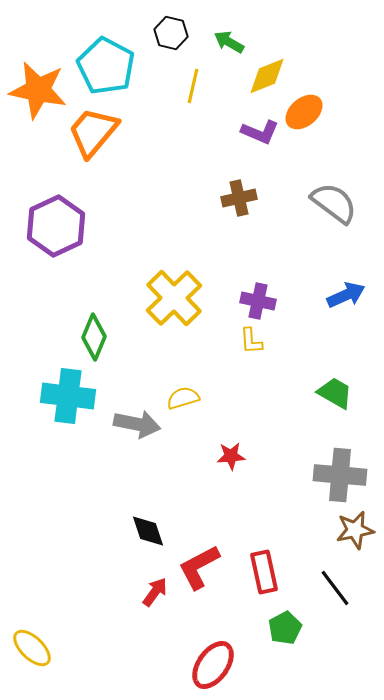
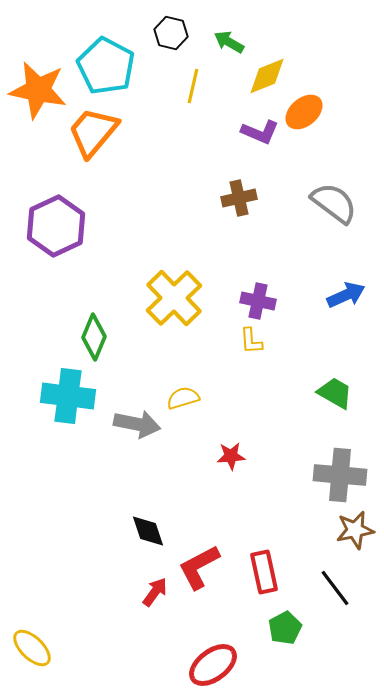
red ellipse: rotated 18 degrees clockwise
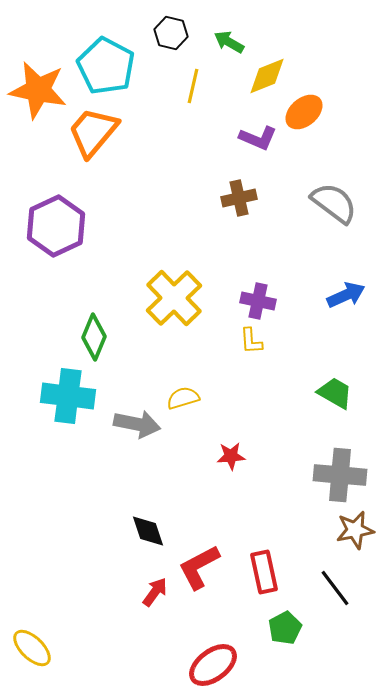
purple L-shape: moved 2 px left, 6 px down
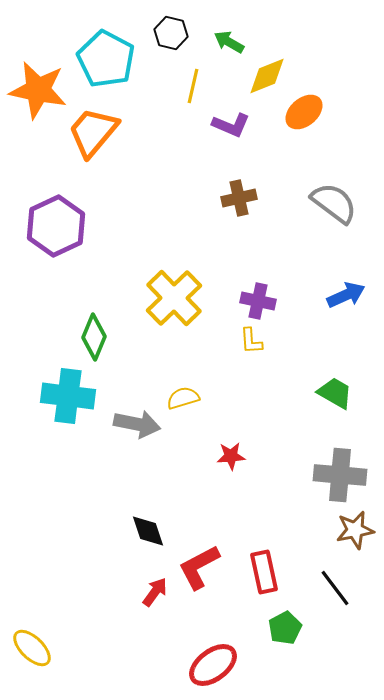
cyan pentagon: moved 7 px up
purple L-shape: moved 27 px left, 13 px up
